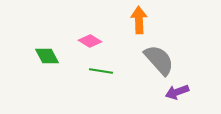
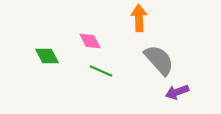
orange arrow: moved 2 px up
pink diamond: rotated 30 degrees clockwise
green line: rotated 15 degrees clockwise
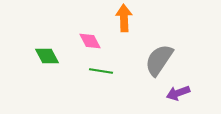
orange arrow: moved 15 px left
gray semicircle: rotated 104 degrees counterclockwise
green line: rotated 15 degrees counterclockwise
purple arrow: moved 1 px right, 1 px down
